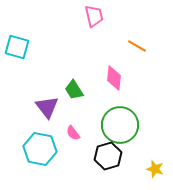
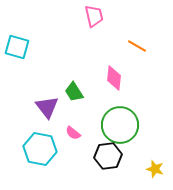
green trapezoid: moved 2 px down
pink semicircle: rotated 14 degrees counterclockwise
black hexagon: rotated 8 degrees clockwise
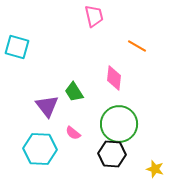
purple triangle: moved 1 px up
green circle: moved 1 px left, 1 px up
cyan hexagon: rotated 8 degrees counterclockwise
black hexagon: moved 4 px right, 2 px up; rotated 12 degrees clockwise
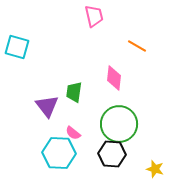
green trapezoid: rotated 40 degrees clockwise
cyan hexagon: moved 19 px right, 4 px down
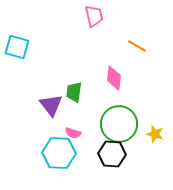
purple triangle: moved 4 px right, 1 px up
pink semicircle: rotated 21 degrees counterclockwise
yellow star: moved 35 px up
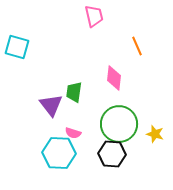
orange line: rotated 36 degrees clockwise
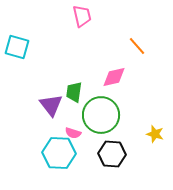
pink trapezoid: moved 12 px left
orange line: rotated 18 degrees counterclockwise
pink diamond: moved 1 px up; rotated 70 degrees clockwise
green circle: moved 18 px left, 9 px up
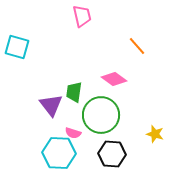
pink diamond: moved 2 px down; rotated 50 degrees clockwise
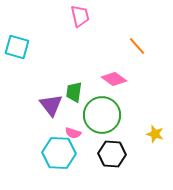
pink trapezoid: moved 2 px left
green circle: moved 1 px right
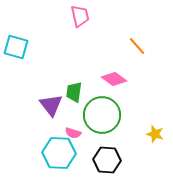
cyan square: moved 1 px left
black hexagon: moved 5 px left, 6 px down
